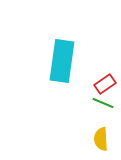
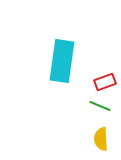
red rectangle: moved 2 px up; rotated 15 degrees clockwise
green line: moved 3 px left, 3 px down
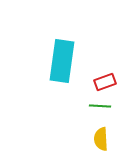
green line: rotated 20 degrees counterclockwise
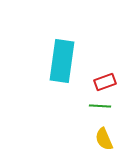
yellow semicircle: moved 3 px right; rotated 20 degrees counterclockwise
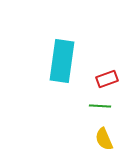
red rectangle: moved 2 px right, 3 px up
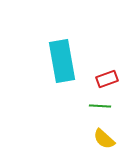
cyan rectangle: rotated 18 degrees counterclockwise
yellow semicircle: rotated 25 degrees counterclockwise
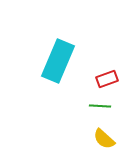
cyan rectangle: moved 4 px left; rotated 33 degrees clockwise
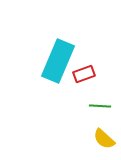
red rectangle: moved 23 px left, 5 px up
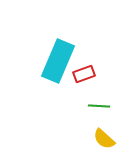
green line: moved 1 px left
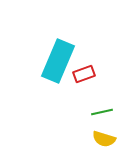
green line: moved 3 px right, 6 px down; rotated 15 degrees counterclockwise
yellow semicircle: rotated 25 degrees counterclockwise
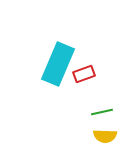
cyan rectangle: moved 3 px down
yellow semicircle: moved 1 px right, 3 px up; rotated 15 degrees counterclockwise
